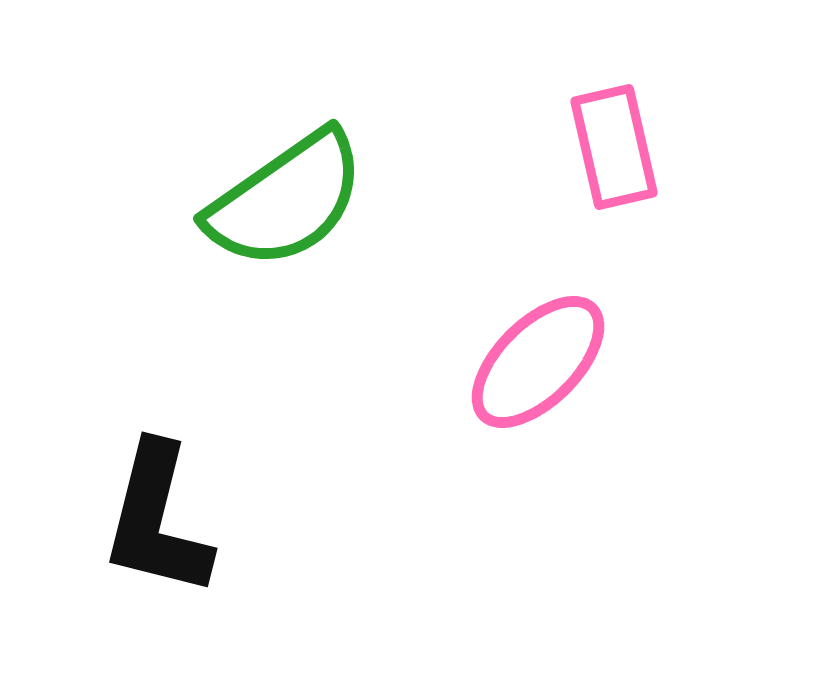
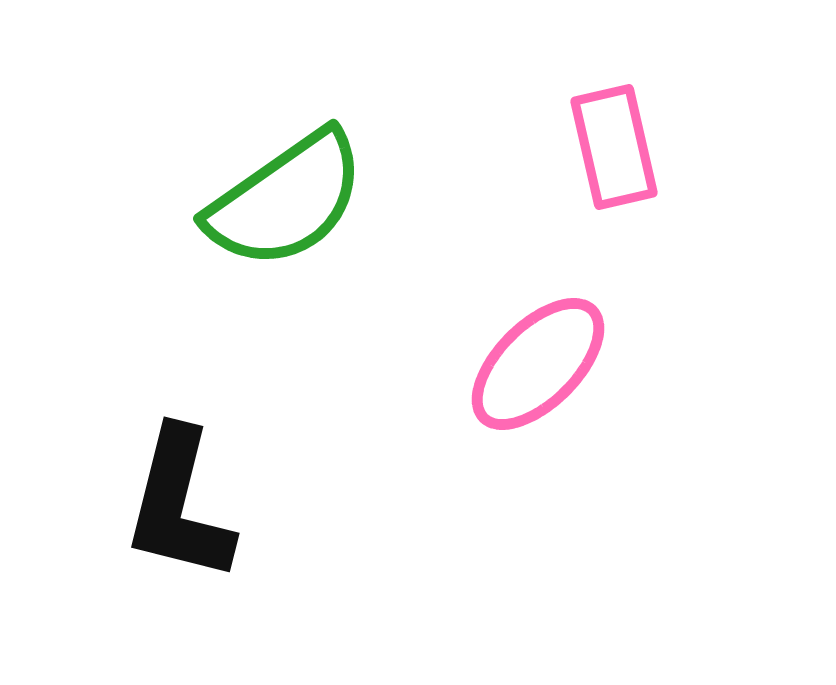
pink ellipse: moved 2 px down
black L-shape: moved 22 px right, 15 px up
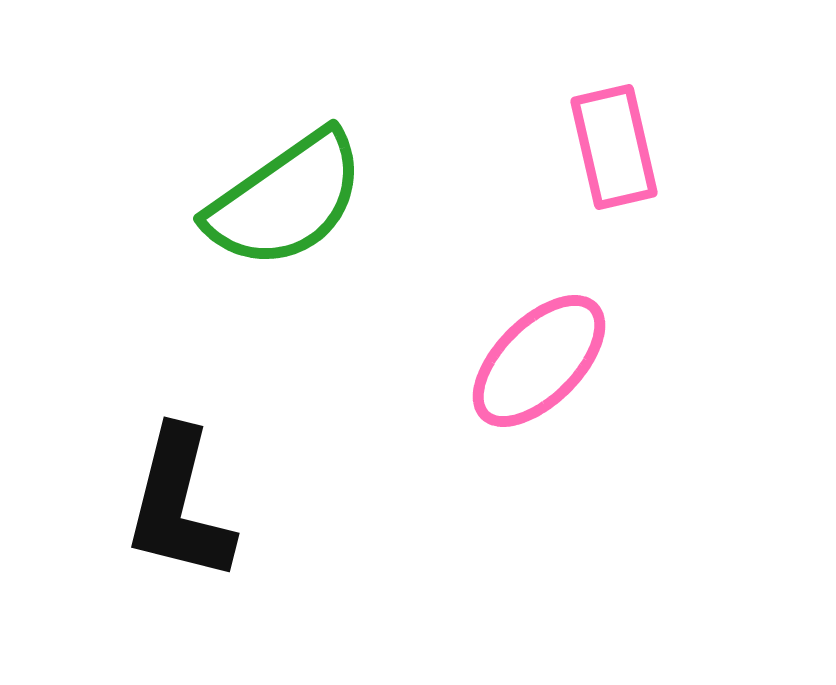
pink ellipse: moved 1 px right, 3 px up
